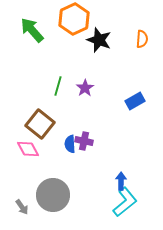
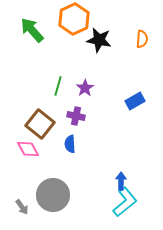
black star: rotated 10 degrees counterclockwise
purple cross: moved 8 px left, 25 px up
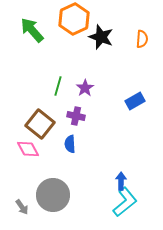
black star: moved 2 px right, 3 px up; rotated 10 degrees clockwise
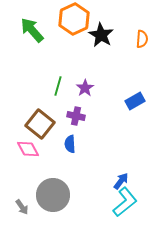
black star: moved 2 px up; rotated 10 degrees clockwise
blue arrow: rotated 36 degrees clockwise
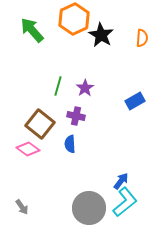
orange semicircle: moved 1 px up
pink diamond: rotated 25 degrees counterclockwise
gray circle: moved 36 px right, 13 px down
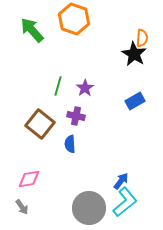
orange hexagon: rotated 16 degrees counterclockwise
black star: moved 33 px right, 19 px down
pink diamond: moved 1 px right, 30 px down; rotated 45 degrees counterclockwise
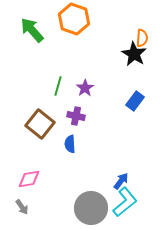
blue rectangle: rotated 24 degrees counterclockwise
gray circle: moved 2 px right
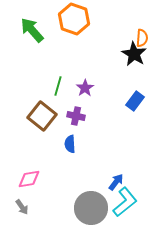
brown square: moved 2 px right, 8 px up
blue arrow: moved 5 px left, 1 px down
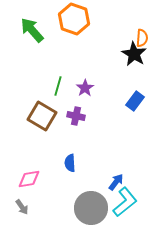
brown square: rotated 8 degrees counterclockwise
blue semicircle: moved 19 px down
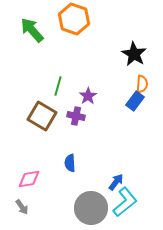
orange semicircle: moved 46 px down
purple star: moved 3 px right, 8 px down
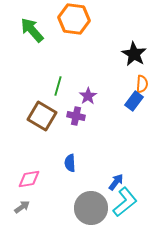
orange hexagon: rotated 12 degrees counterclockwise
blue rectangle: moved 1 px left
gray arrow: rotated 91 degrees counterclockwise
